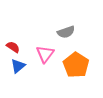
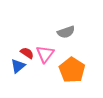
red semicircle: moved 14 px right, 6 px down
orange pentagon: moved 4 px left, 5 px down
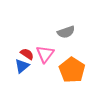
red semicircle: moved 1 px down
blue triangle: moved 4 px right
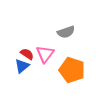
orange pentagon: rotated 15 degrees counterclockwise
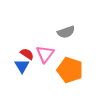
blue triangle: rotated 21 degrees counterclockwise
orange pentagon: moved 2 px left
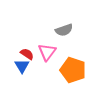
gray semicircle: moved 2 px left, 2 px up
pink triangle: moved 2 px right, 2 px up
orange pentagon: moved 3 px right
